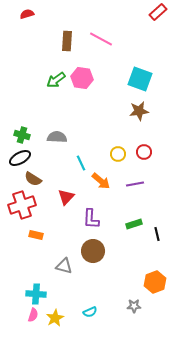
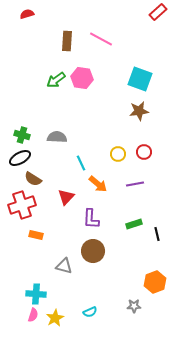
orange arrow: moved 3 px left, 3 px down
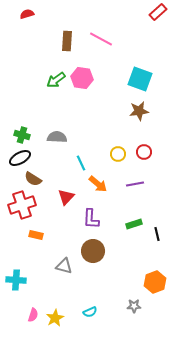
cyan cross: moved 20 px left, 14 px up
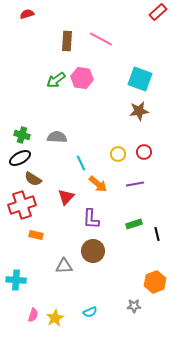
gray triangle: rotated 18 degrees counterclockwise
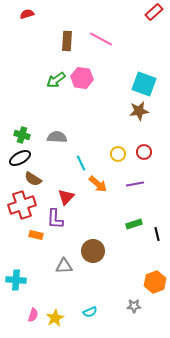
red rectangle: moved 4 px left
cyan square: moved 4 px right, 5 px down
purple L-shape: moved 36 px left
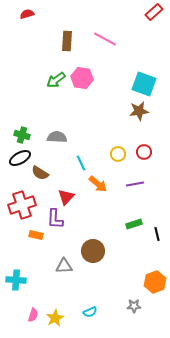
pink line: moved 4 px right
brown semicircle: moved 7 px right, 6 px up
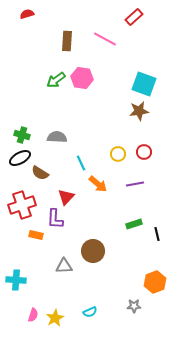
red rectangle: moved 20 px left, 5 px down
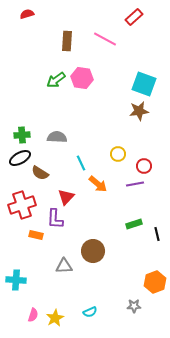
green cross: rotated 21 degrees counterclockwise
red circle: moved 14 px down
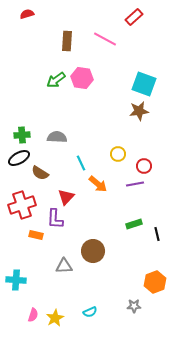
black ellipse: moved 1 px left
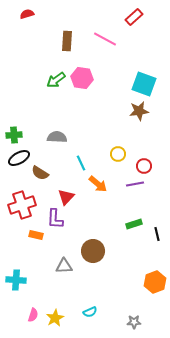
green cross: moved 8 px left
gray star: moved 16 px down
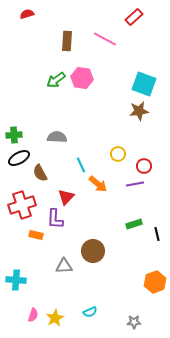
cyan line: moved 2 px down
brown semicircle: rotated 30 degrees clockwise
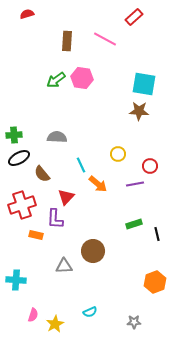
cyan square: rotated 10 degrees counterclockwise
brown star: rotated 12 degrees clockwise
red circle: moved 6 px right
brown semicircle: moved 2 px right, 1 px down; rotated 12 degrees counterclockwise
yellow star: moved 6 px down
